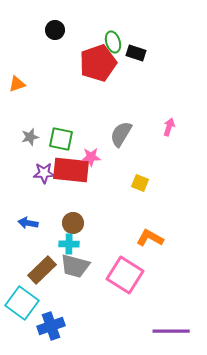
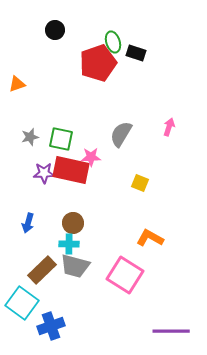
red rectangle: rotated 6 degrees clockwise
blue arrow: rotated 84 degrees counterclockwise
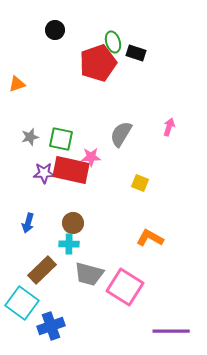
gray trapezoid: moved 14 px right, 8 px down
pink square: moved 12 px down
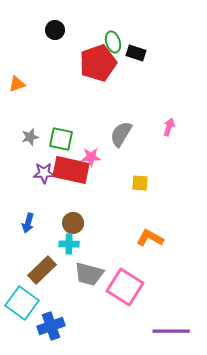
yellow square: rotated 18 degrees counterclockwise
